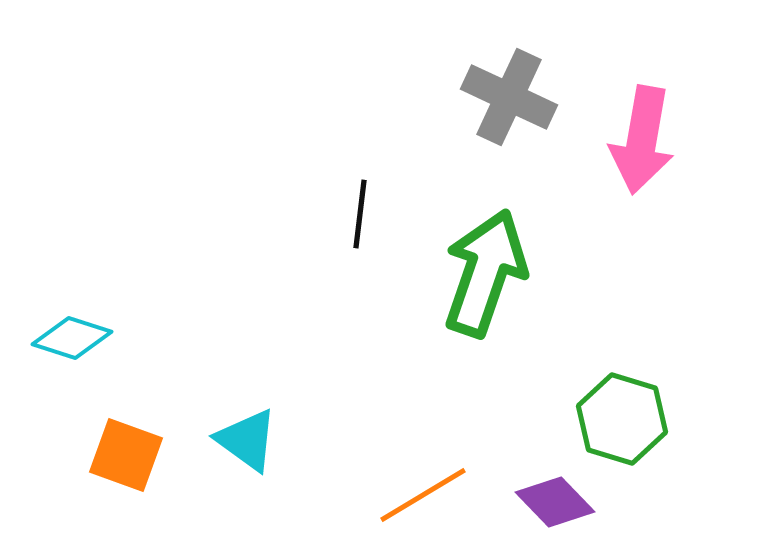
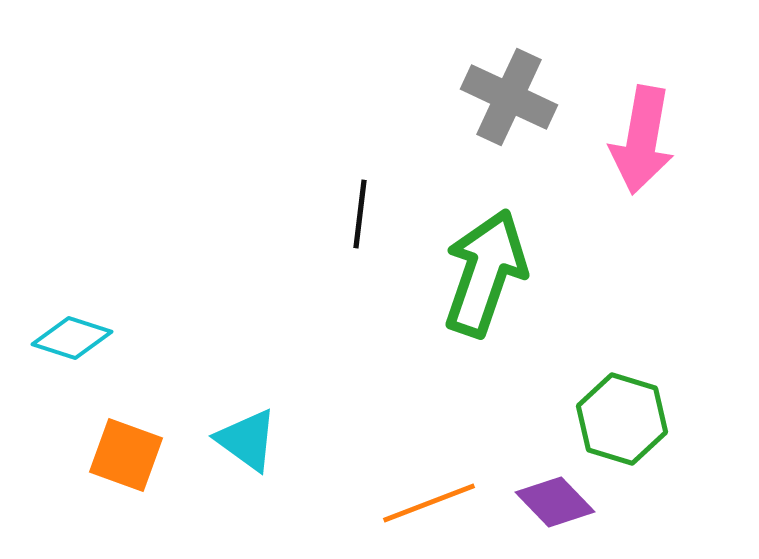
orange line: moved 6 px right, 8 px down; rotated 10 degrees clockwise
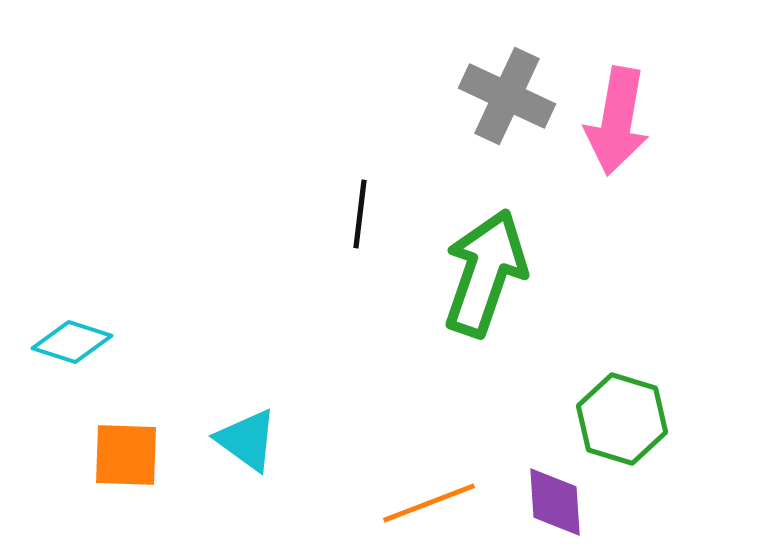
gray cross: moved 2 px left, 1 px up
pink arrow: moved 25 px left, 19 px up
cyan diamond: moved 4 px down
orange square: rotated 18 degrees counterclockwise
purple diamond: rotated 40 degrees clockwise
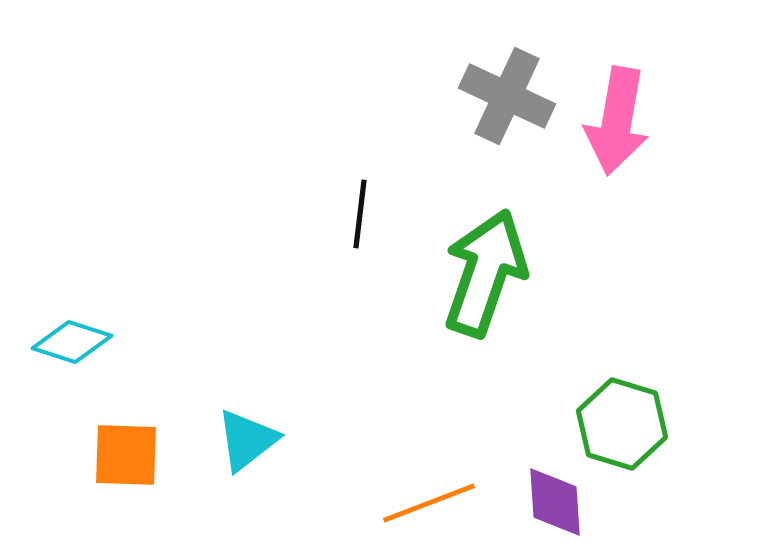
green hexagon: moved 5 px down
cyan triangle: rotated 46 degrees clockwise
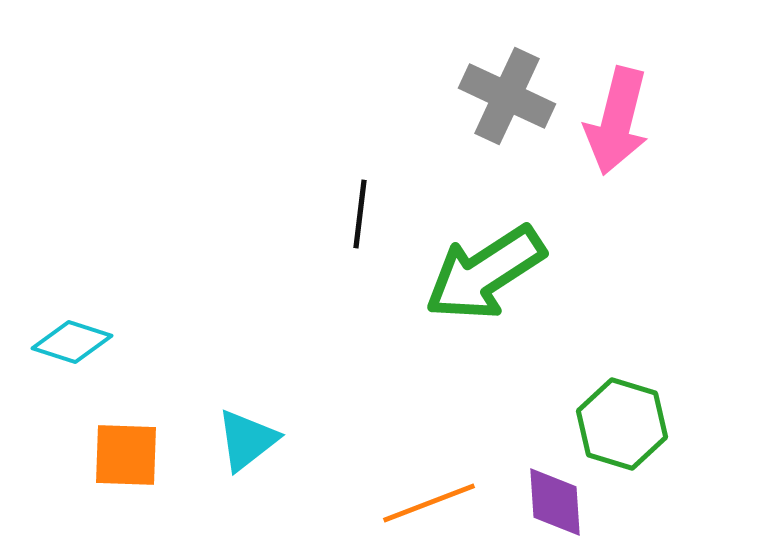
pink arrow: rotated 4 degrees clockwise
green arrow: rotated 142 degrees counterclockwise
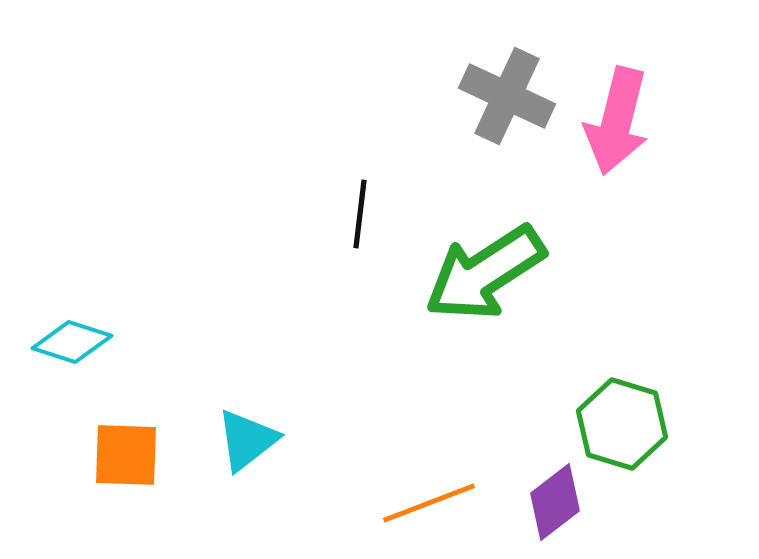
purple diamond: rotated 56 degrees clockwise
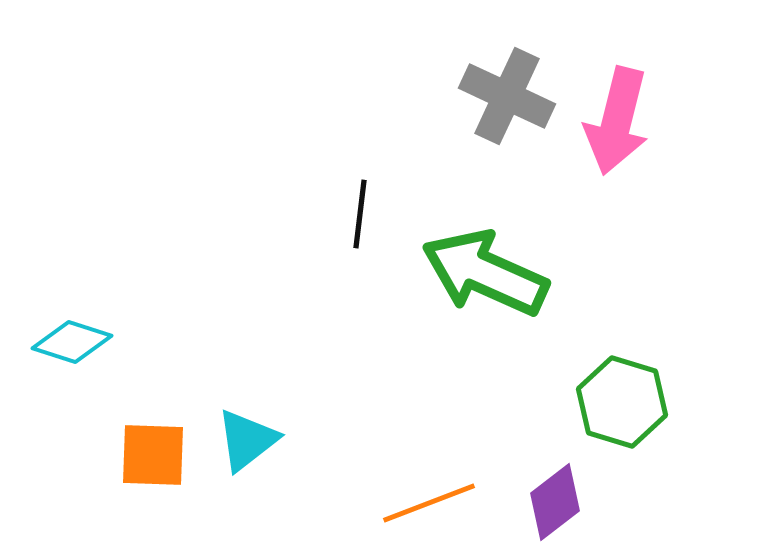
green arrow: rotated 57 degrees clockwise
green hexagon: moved 22 px up
orange square: moved 27 px right
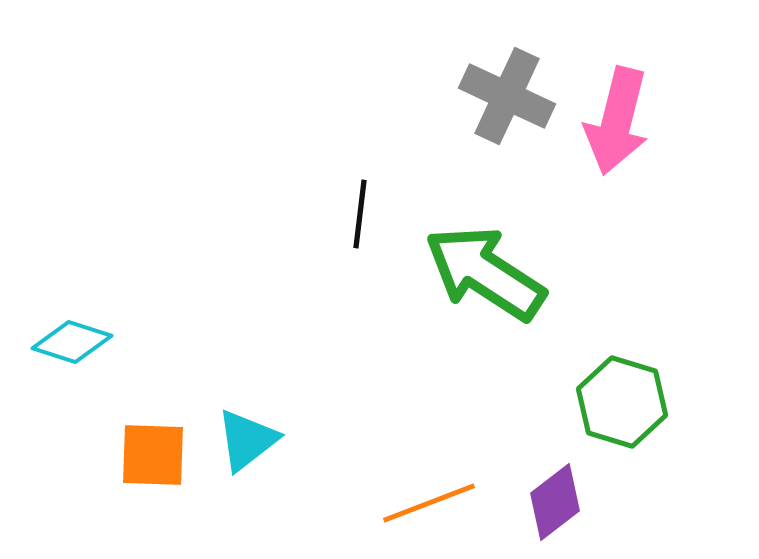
green arrow: rotated 9 degrees clockwise
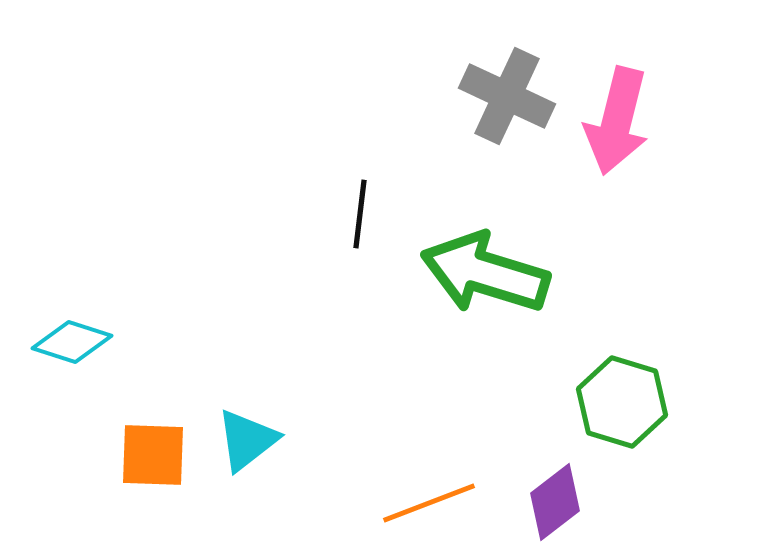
green arrow: rotated 16 degrees counterclockwise
